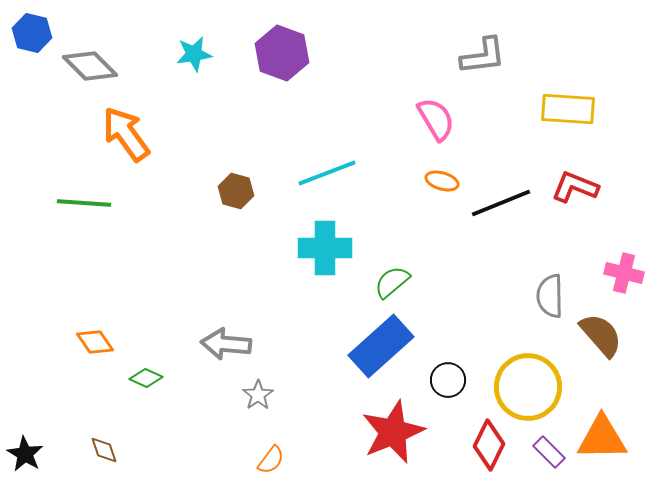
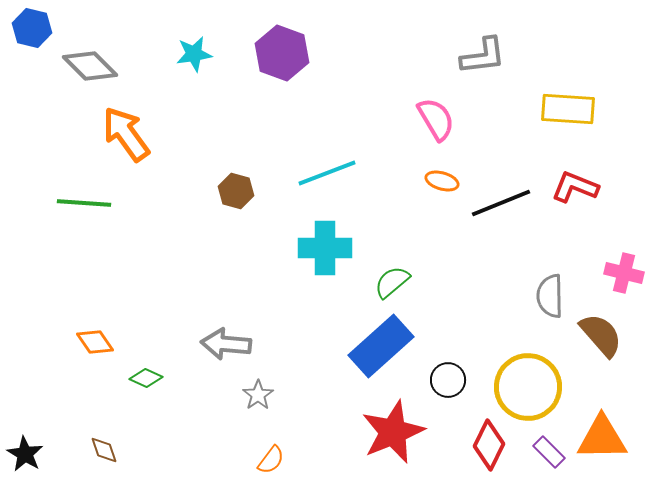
blue hexagon: moved 5 px up
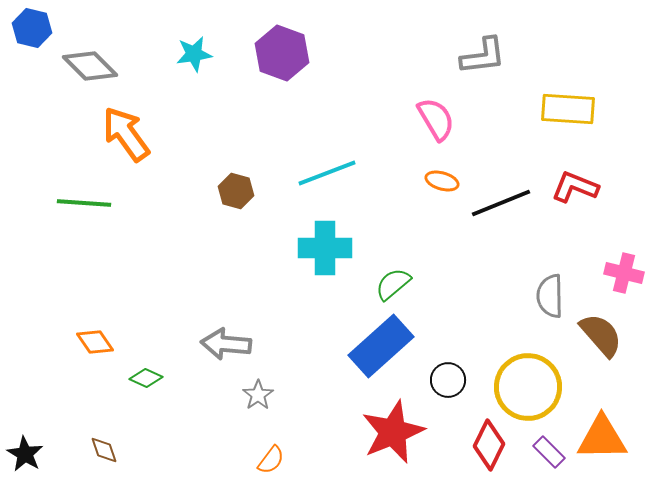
green semicircle: moved 1 px right, 2 px down
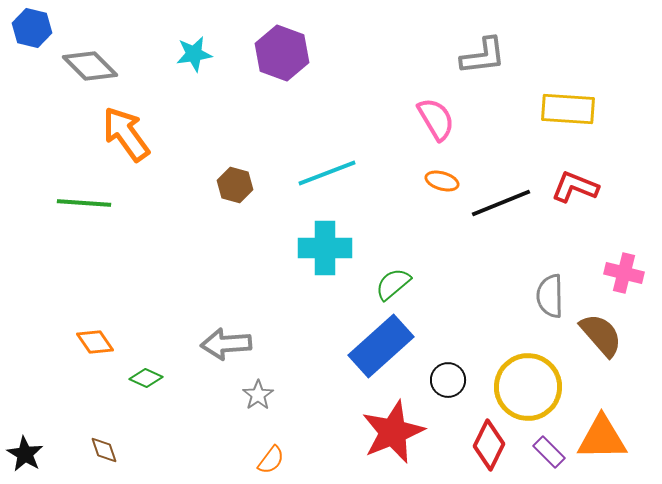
brown hexagon: moved 1 px left, 6 px up
gray arrow: rotated 9 degrees counterclockwise
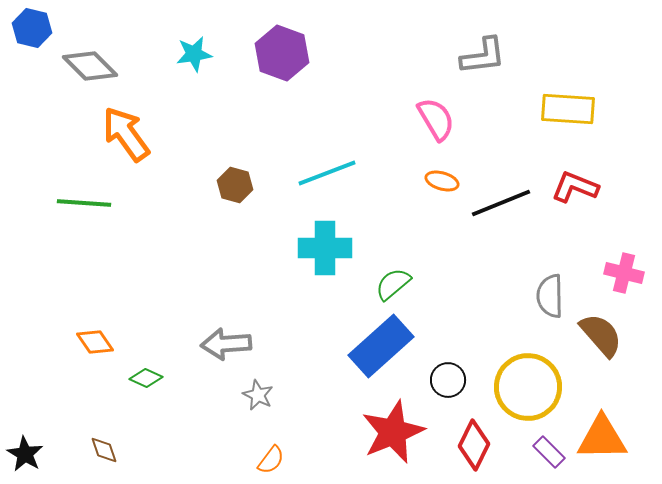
gray star: rotated 12 degrees counterclockwise
red diamond: moved 15 px left
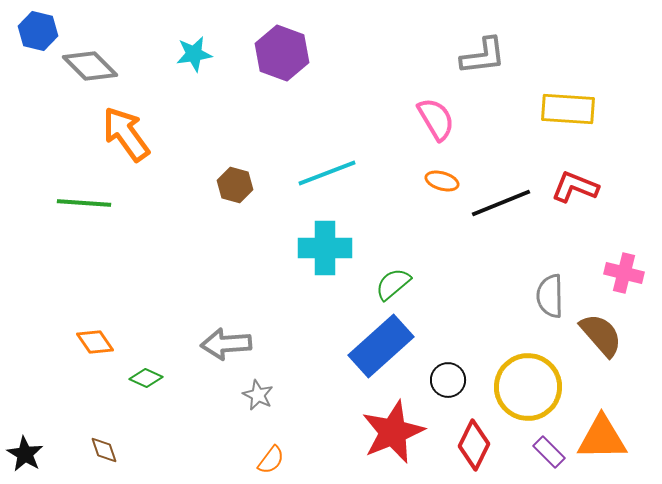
blue hexagon: moved 6 px right, 3 px down
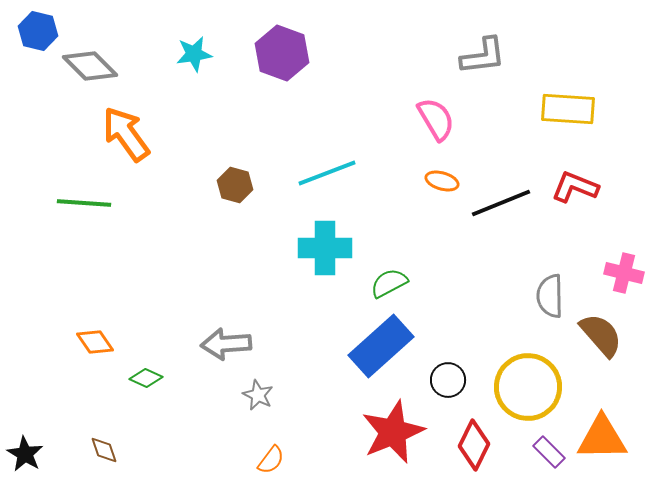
green semicircle: moved 4 px left, 1 px up; rotated 12 degrees clockwise
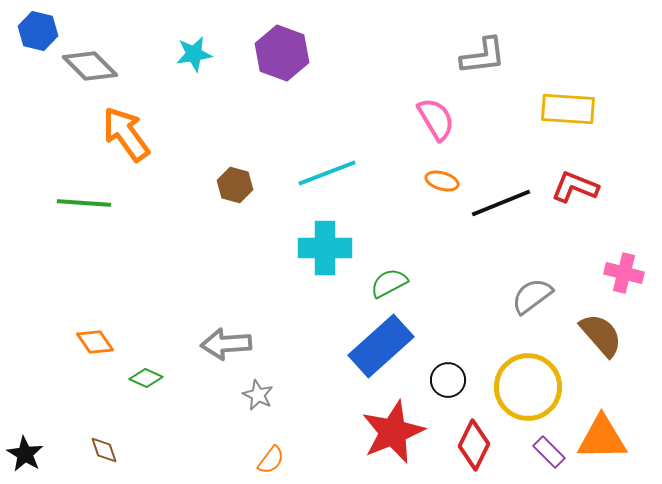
gray semicircle: moved 18 px left; rotated 54 degrees clockwise
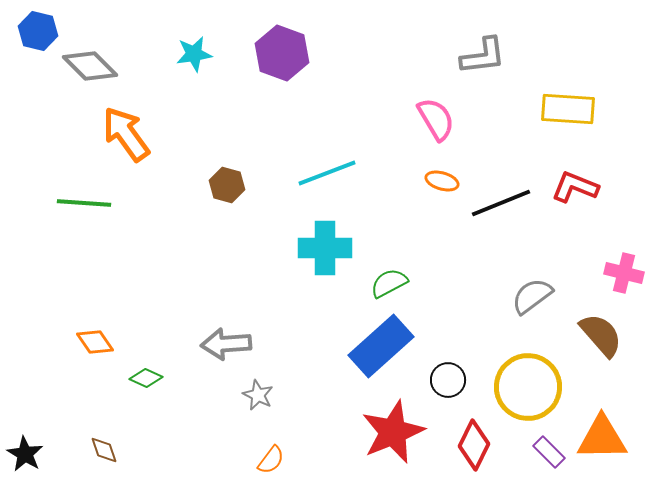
brown hexagon: moved 8 px left
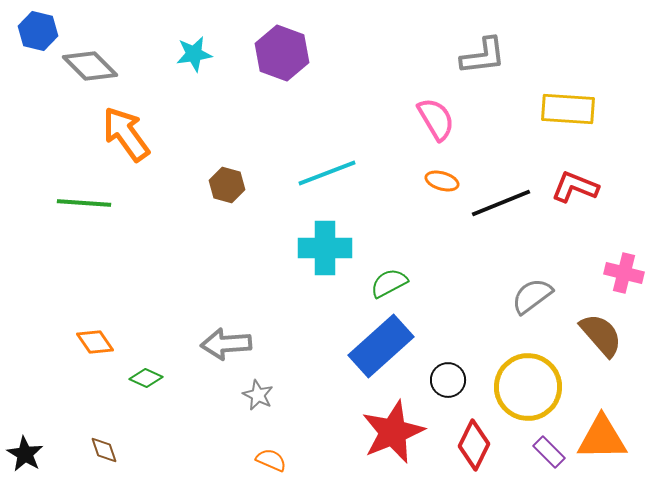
orange semicircle: rotated 104 degrees counterclockwise
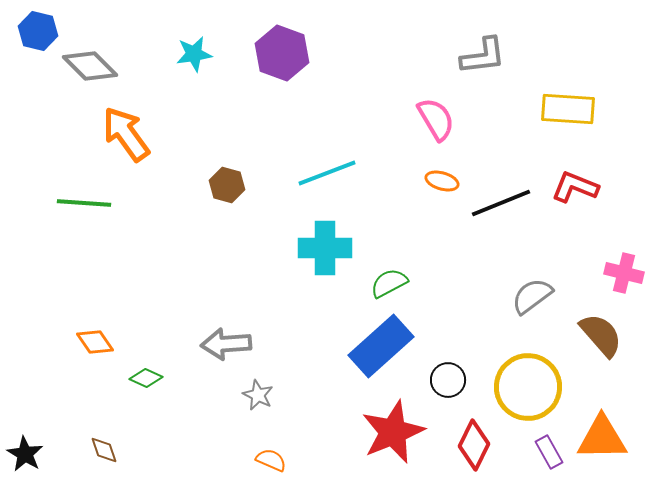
purple rectangle: rotated 16 degrees clockwise
